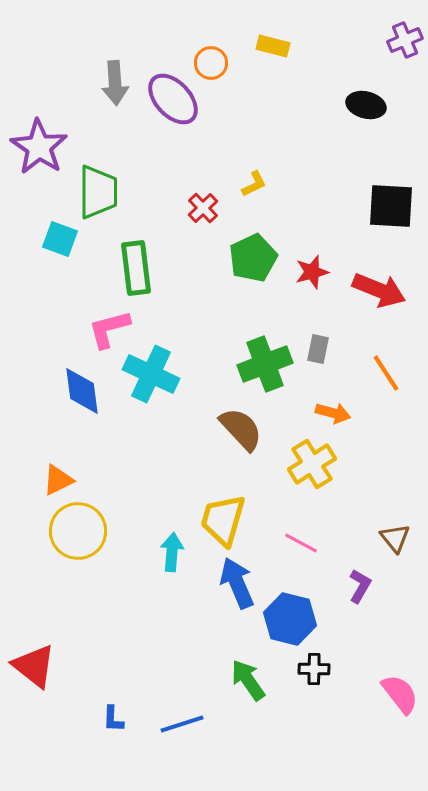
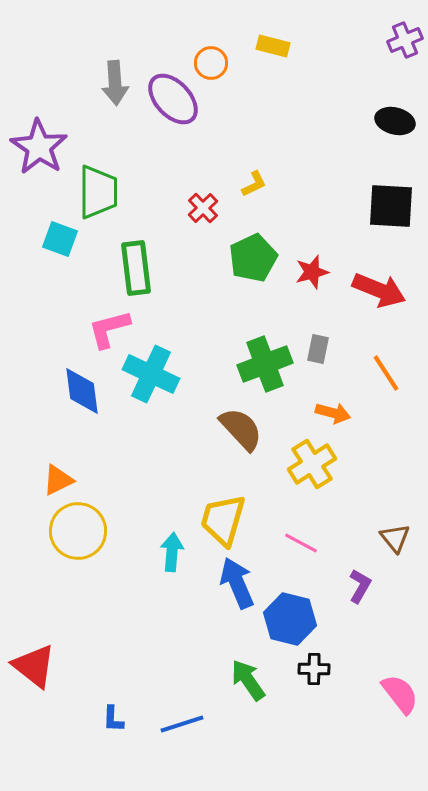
black ellipse: moved 29 px right, 16 px down
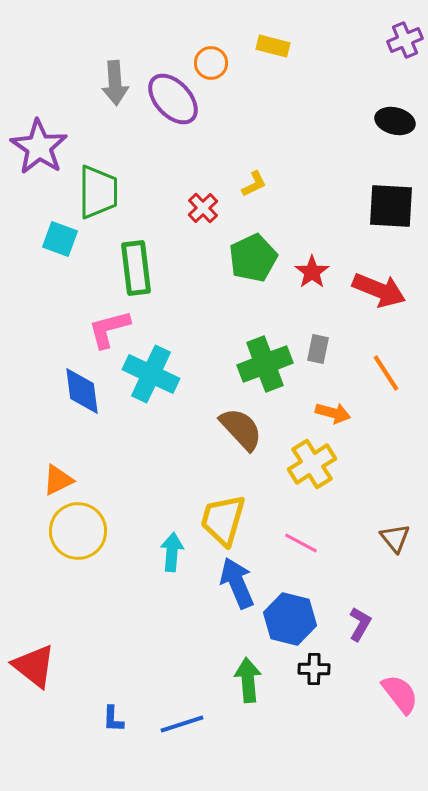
red star: rotated 20 degrees counterclockwise
purple L-shape: moved 38 px down
green arrow: rotated 30 degrees clockwise
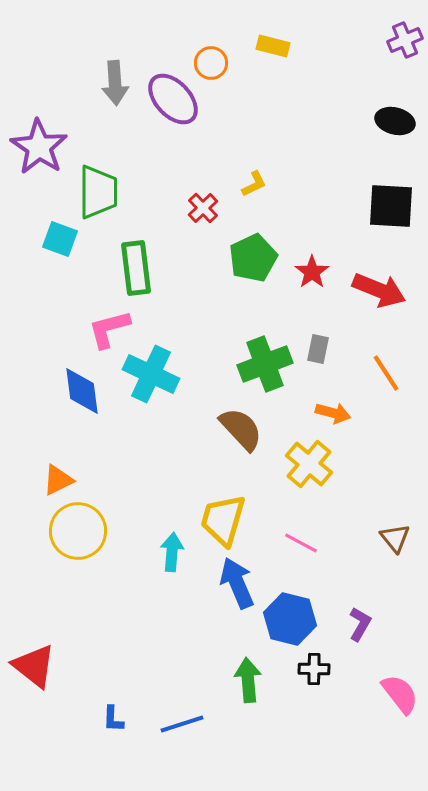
yellow cross: moved 3 px left; rotated 18 degrees counterclockwise
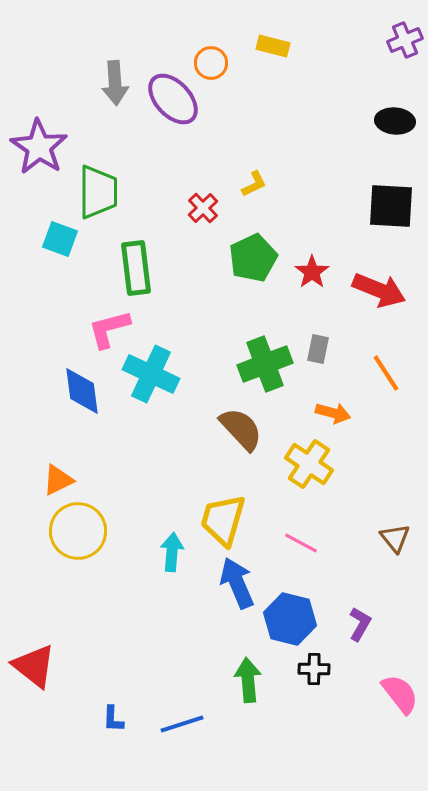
black ellipse: rotated 9 degrees counterclockwise
yellow cross: rotated 6 degrees counterclockwise
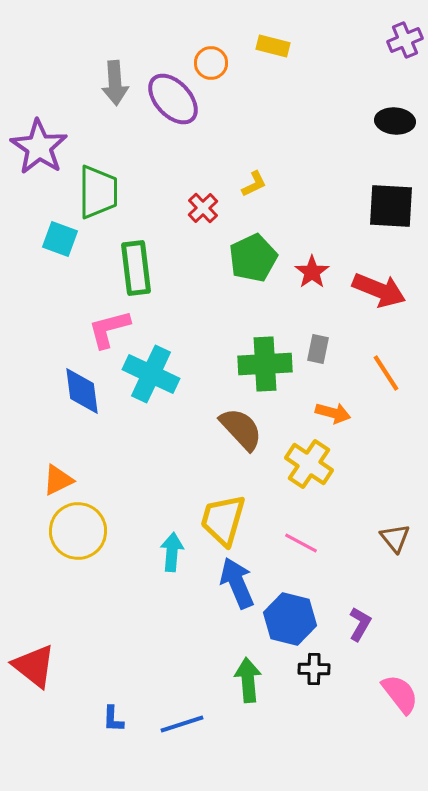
green cross: rotated 18 degrees clockwise
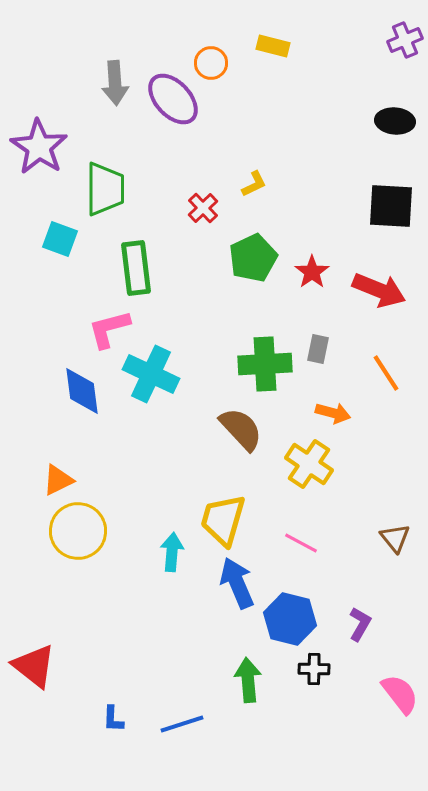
green trapezoid: moved 7 px right, 3 px up
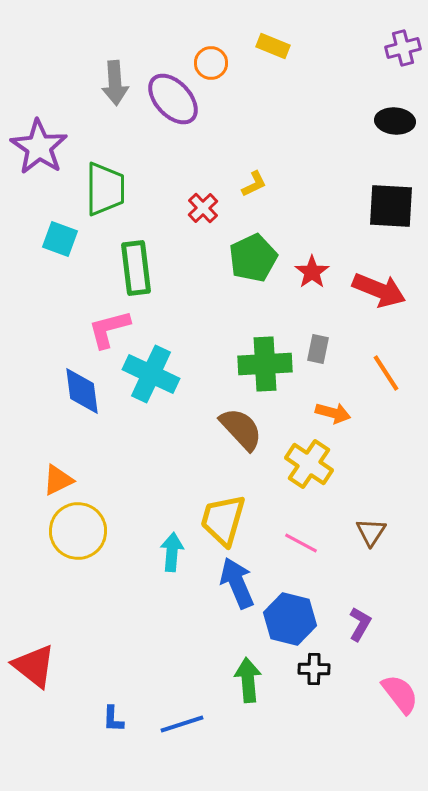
purple cross: moved 2 px left, 8 px down; rotated 8 degrees clockwise
yellow rectangle: rotated 8 degrees clockwise
brown triangle: moved 24 px left, 6 px up; rotated 12 degrees clockwise
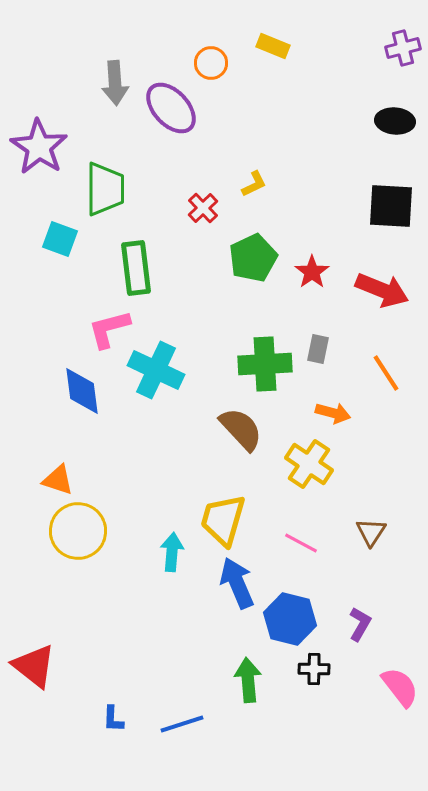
purple ellipse: moved 2 px left, 9 px down
red arrow: moved 3 px right
cyan cross: moved 5 px right, 4 px up
orange triangle: rotated 44 degrees clockwise
pink semicircle: moved 7 px up
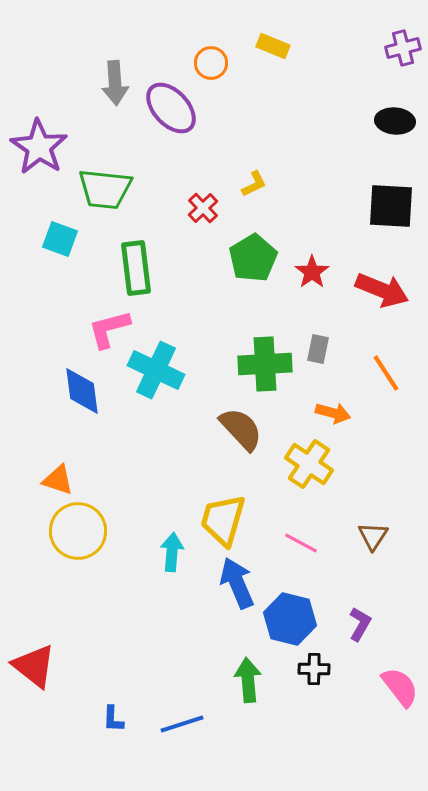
green trapezoid: rotated 96 degrees clockwise
green pentagon: rotated 6 degrees counterclockwise
brown triangle: moved 2 px right, 4 px down
